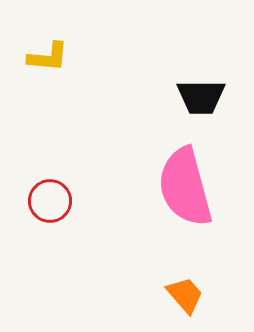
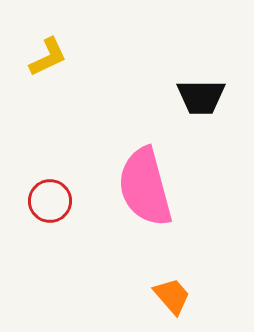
yellow L-shape: rotated 30 degrees counterclockwise
pink semicircle: moved 40 px left
orange trapezoid: moved 13 px left, 1 px down
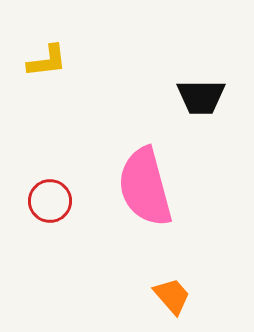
yellow L-shape: moved 1 px left, 4 px down; rotated 18 degrees clockwise
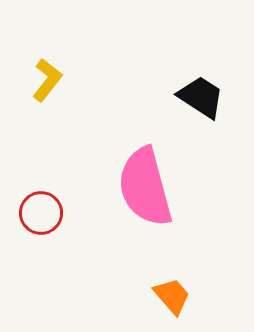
yellow L-shape: moved 19 px down; rotated 45 degrees counterclockwise
black trapezoid: rotated 147 degrees counterclockwise
red circle: moved 9 px left, 12 px down
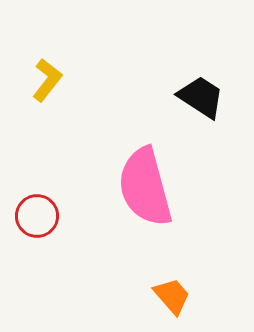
red circle: moved 4 px left, 3 px down
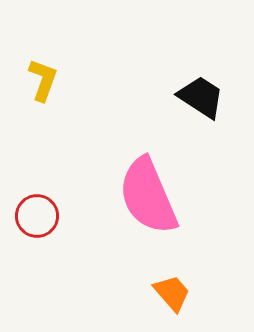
yellow L-shape: moved 4 px left; rotated 18 degrees counterclockwise
pink semicircle: moved 3 px right, 9 px down; rotated 8 degrees counterclockwise
orange trapezoid: moved 3 px up
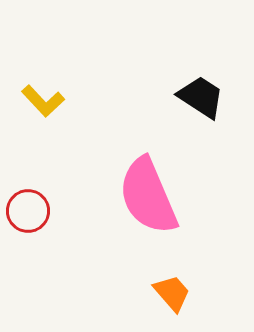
yellow L-shape: moved 21 px down; rotated 117 degrees clockwise
red circle: moved 9 px left, 5 px up
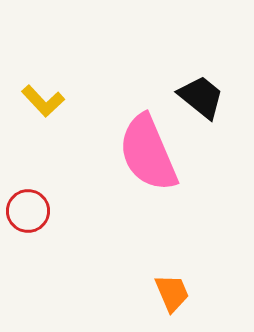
black trapezoid: rotated 6 degrees clockwise
pink semicircle: moved 43 px up
orange trapezoid: rotated 18 degrees clockwise
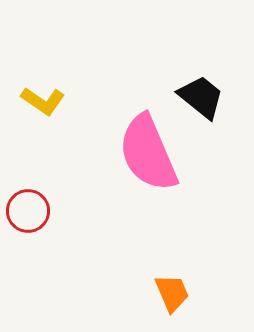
yellow L-shape: rotated 12 degrees counterclockwise
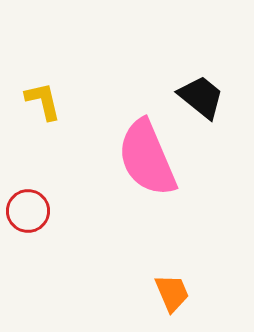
yellow L-shape: rotated 138 degrees counterclockwise
pink semicircle: moved 1 px left, 5 px down
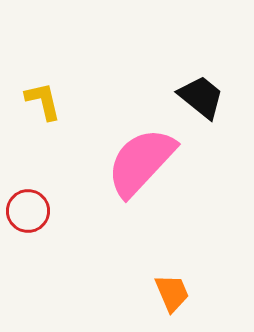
pink semicircle: moved 6 px left, 4 px down; rotated 66 degrees clockwise
